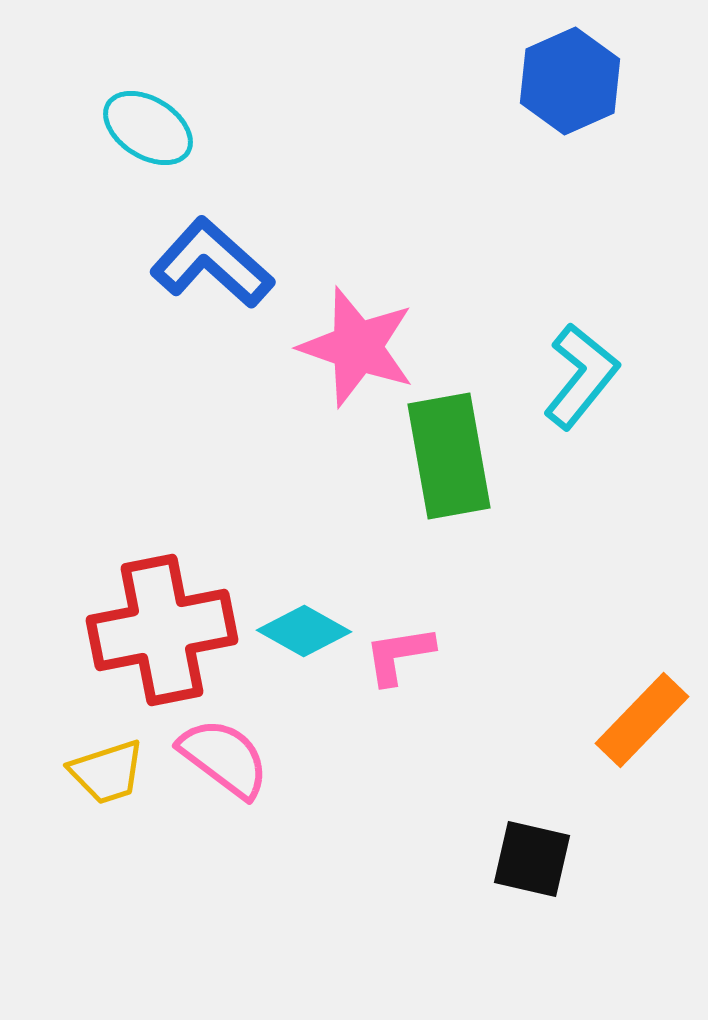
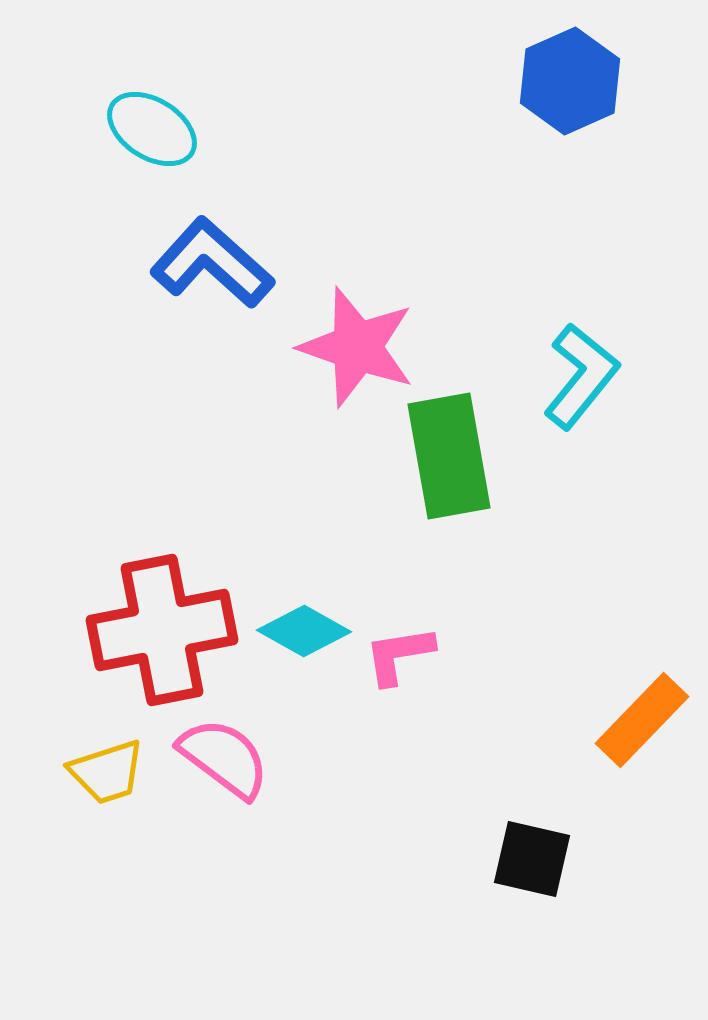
cyan ellipse: moved 4 px right, 1 px down
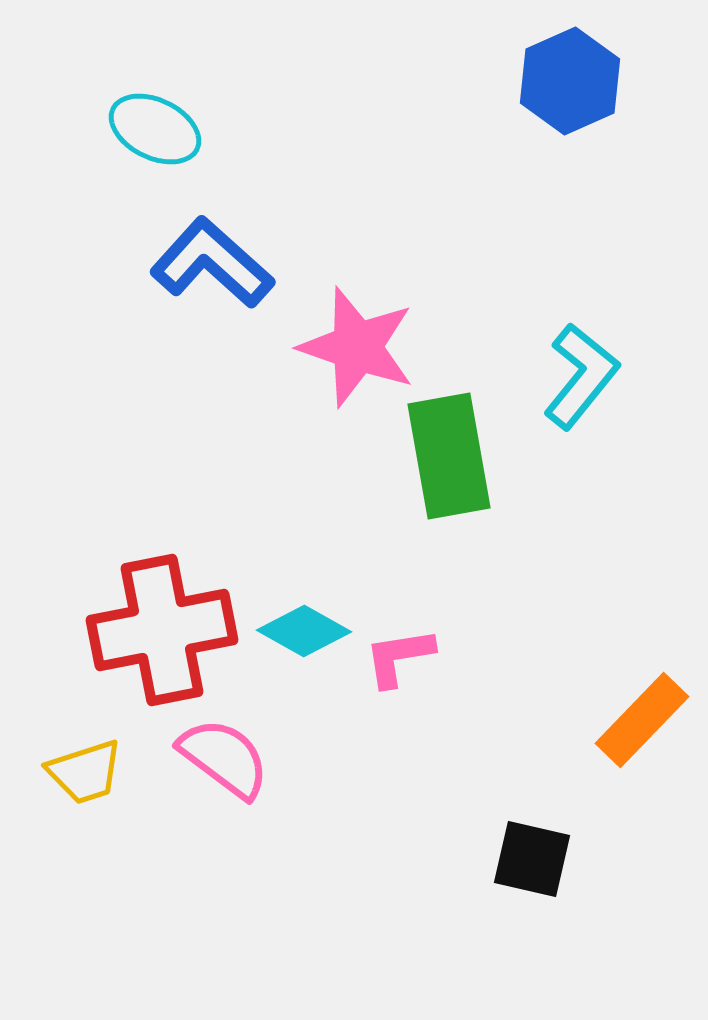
cyan ellipse: moved 3 px right; rotated 6 degrees counterclockwise
pink L-shape: moved 2 px down
yellow trapezoid: moved 22 px left
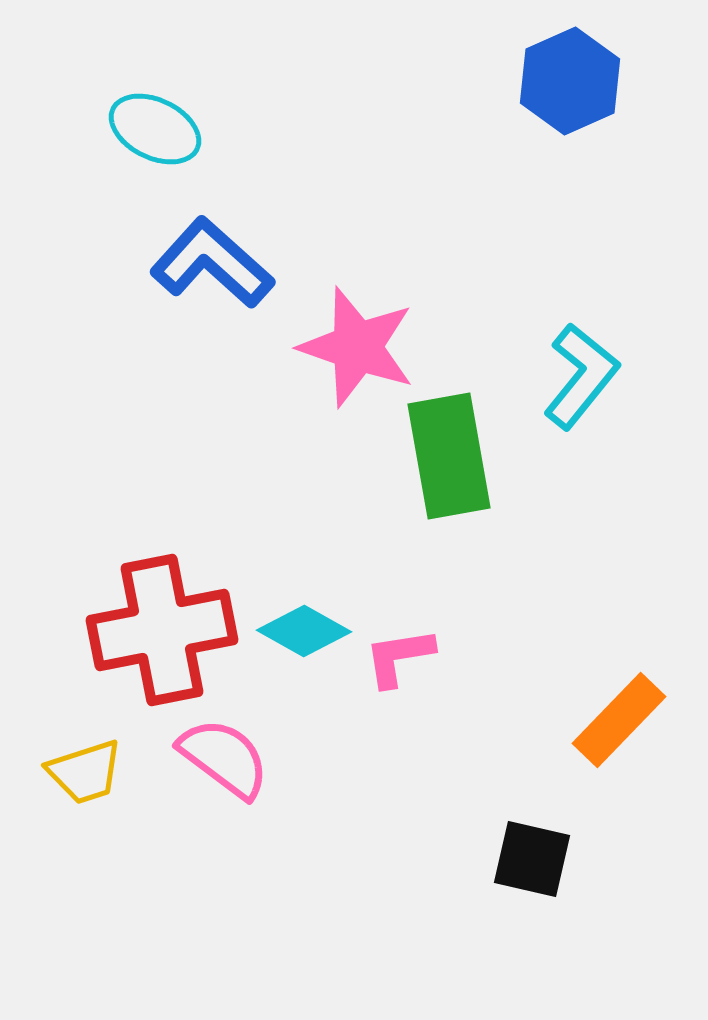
orange rectangle: moved 23 px left
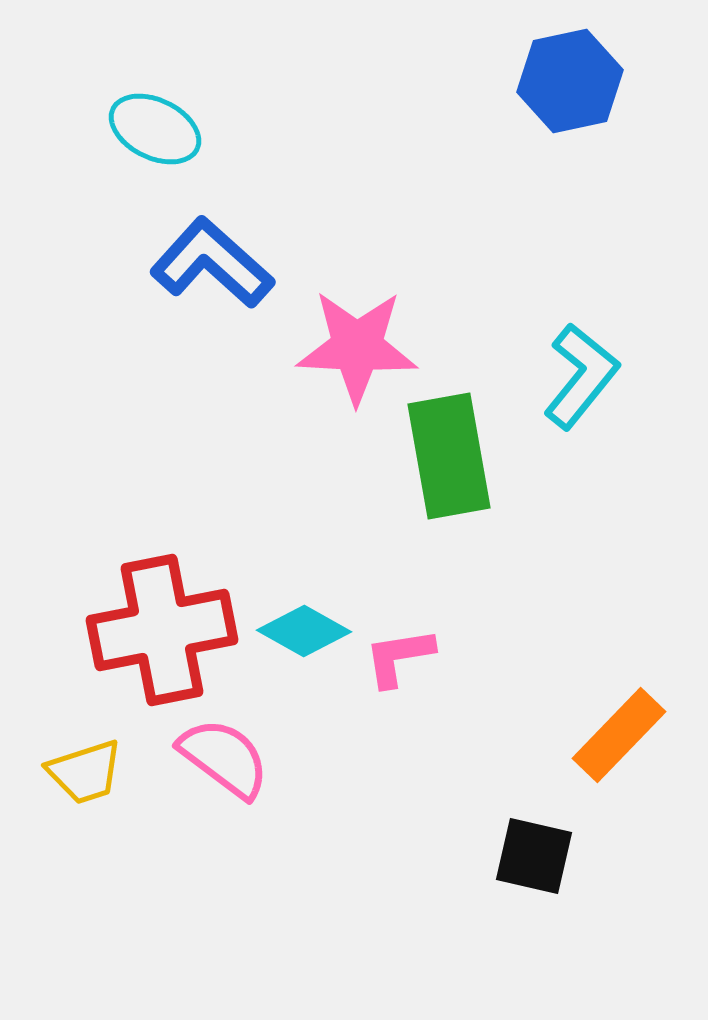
blue hexagon: rotated 12 degrees clockwise
pink star: rotated 16 degrees counterclockwise
orange rectangle: moved 15 px down
black square: moved 2 px right, 3 px up
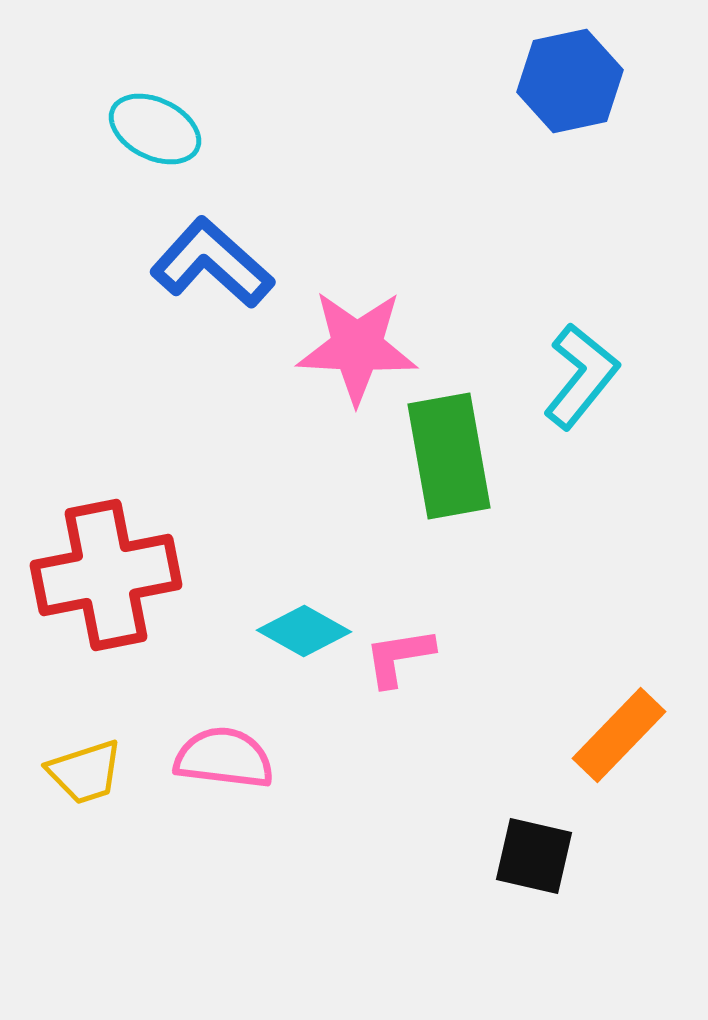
red cross: moved 56 px left, 55 px up
pink semicircle: rotated 30 degrees counterclockwise
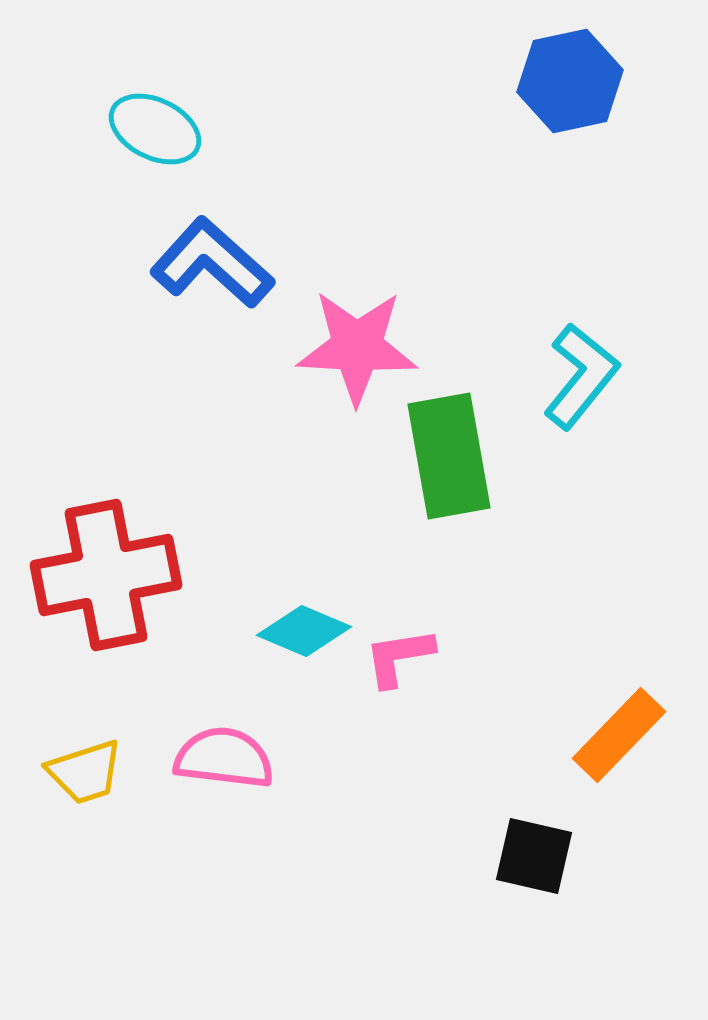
cyan diamond: rotated 6 degrees counterclockwise
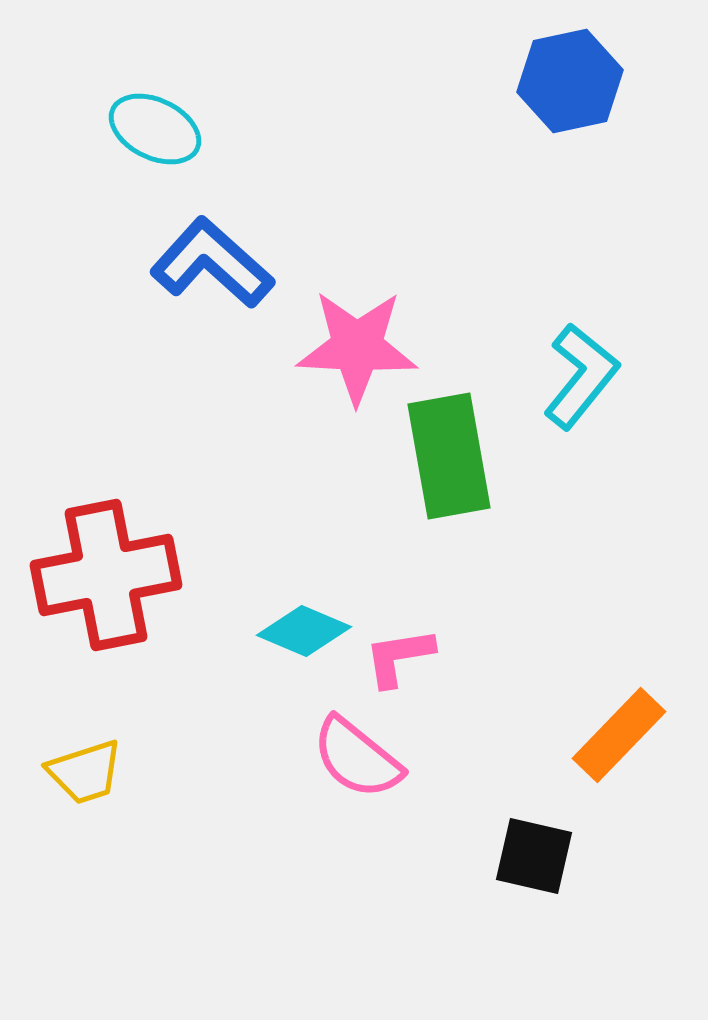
pink semicircle: moved 133 px right; rotated 148 degrees counterclockwise
